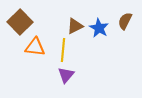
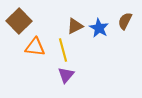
brown square: moved 1 px left, 1 px up
yellow line: rotated 20 degrees counterclockwise
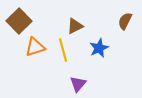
blue star: moved 20 px down; rotated 18 degrees clockwise
orange triangle: rotated 25 degrees counterclockwise
purple triangle: moved 12 px right, 9 px down
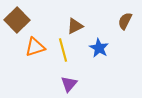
brown square: moved 2 px left, 1 px up
blue star: rotated 18 degrees counterclockwise
purple triangle: moved 9 px left
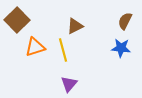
blue star: moved 22 px right; rotated 24 degrees counterclockwise
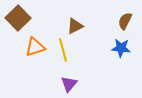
brown square: moved 1 px right, 2 px up
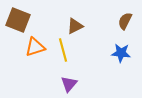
brown square: moved 2 px down; rotated 25 degrees counterclockwise
blue star: moved 5 px down
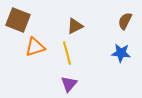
yellow line: moved 4 px right, 3 px down
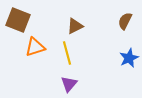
blue star: moved 8 px right, 5 px down; rotated 30 degrees counterclockwise
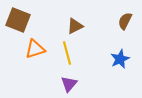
orange triangle: moved 2 px down
blue star: moved 9 px left, 1 px down
